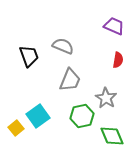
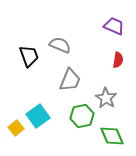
gray semicircle: moved 3 px left, 1 px up
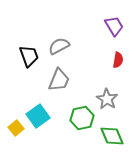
purple trapezoid: rotated 35 degrees clockwise
gray semicircle: moved 1 px left, 1 px down; rotated 50 degrees counterclockwise
gray trapezoid: moved 11 px left
gray star: moved 1 px right, 1 px down
green hexagon: moved 2 px down
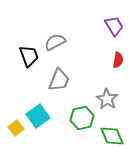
gray semicircle: moved 4 px left, 4 px up
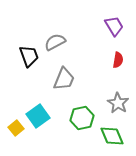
gray trapezoid: moved 5 px right, 1 px up
gray star: moved 11 px right, 4 px down
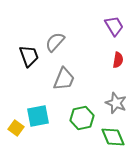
gray semicircle: rotated 20 degrees counterclockwise
gray star: moved 2 px left; rotated 10 degrees counterclockwise
cyan square: rotated 25 degrees clockwise
yellow square: rotated 14 degrees counterclockwise
green diamond: moved 1 px right, 1 px down
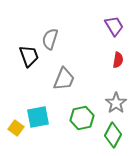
gray semicircle: moved 5 px left, 3 px up; rotated 25 degrees counterclockwise
gray star: rotated 15 degrees clockwise
cyan square: moved 1 px down
green diamond: moved 2 px up; rotated 50 degrees clockwise
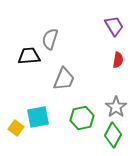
black trapezoid: rotated 75 degrees counterclockwise
gray star: moved 4 px down
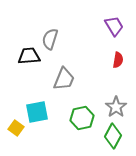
cyan square: moved 1 px left, 5 px up
green diamond: moved 1 px down
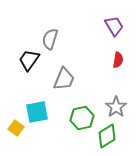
black trapezoid: moved 4 px down; rotated 50 degrees counterclockwise
green diamond: moved 6 px left; rotated 30 degrees clockwise
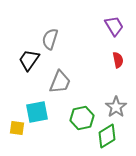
red semicircle: rotated 21 degrees counterclockwise
gray trapezoid: moved 4 px left, 3 px down
yellow square: moved 1 px right; rotated 28 degrees counterclockwise
